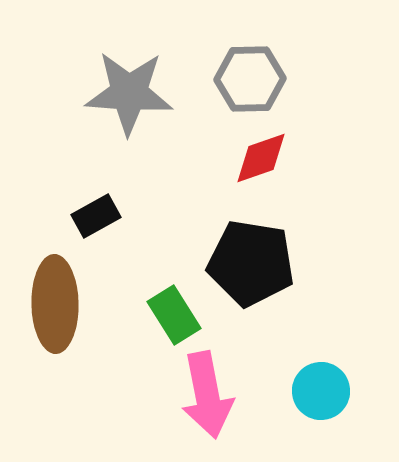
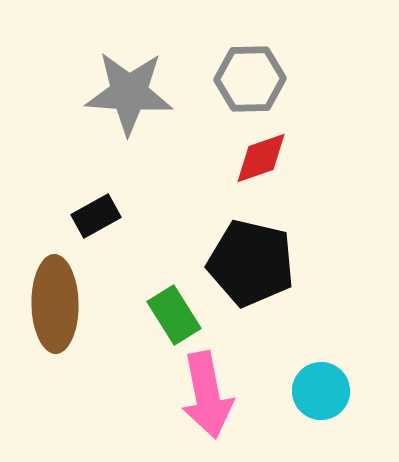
black pentagon: rotated 4 degrees clockwise
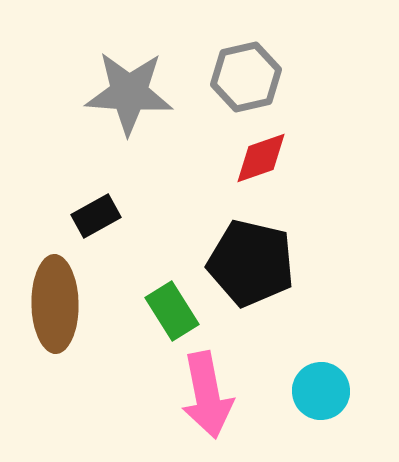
gray hexagon: moved 4 px left, 2 px up; rotated 12 degrees counterclockwise
green rectangle: moved 2 px left, 4 px up
